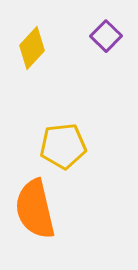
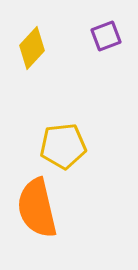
purple square: rotated 24 degrees clockwise
orange semicircle: moved 2 px right, 1 px up
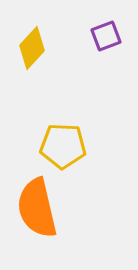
yellow pentagon: rotated 9 degrees clockwise
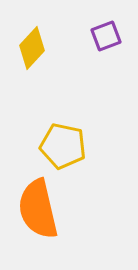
yellow pentagon: rotated 9 degrees clockwise
orange semicircle: moved 1 px right, 1 px down
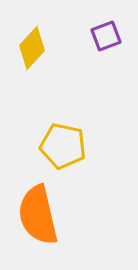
orange semicircle: moved 6 px down
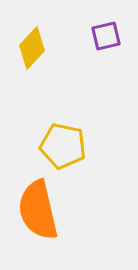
purple square: rotated 8 degrees clockwise
orange semicircle: moved 5 px up
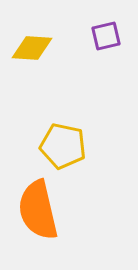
yellow diamond: rotated 51 degrees clockwise
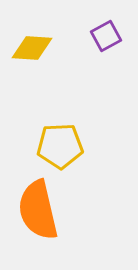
purple square: rotated 16 degrees counterclockwise
yellow pentagon: moved 3 px left; rotated 15 degrees counterclockwise
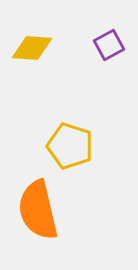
purple square: moved 3 px right, 9 px down
yellow pentagon: moved 10 px right; rotated 21 degrees clockwise
